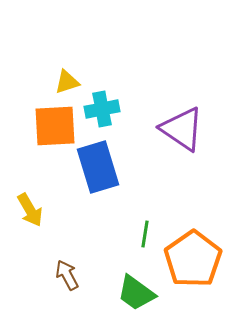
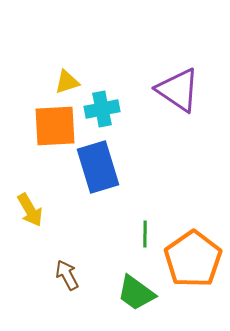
purple triangle: moved 4 px left, 39 px up
green line: rotated 8 degrees counterclockwise
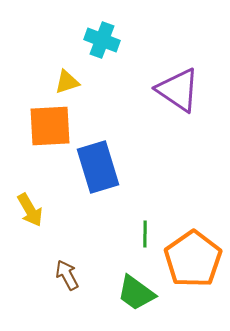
cyan cross: moved 69 px up; rotated 32 degrees clockwise
orange square: moved 5 px left
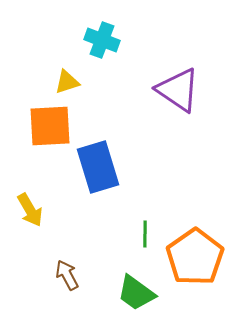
orange pentagon: moved 2 px right, 2 px up
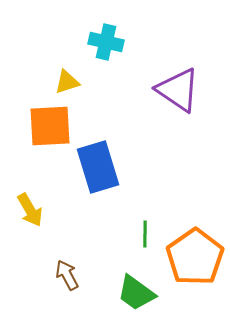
cyan cross: moved 4 px right, 2 px down; rotated 8 degrees counterclockwise
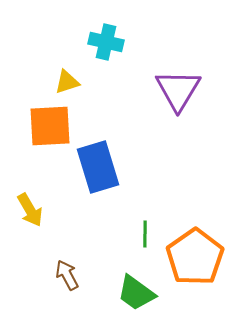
purple triangle: rotated 27 degrees clockwise
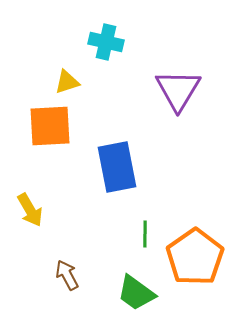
blue rectangle: moved 19 px right; rotated 6 degrees clockwise
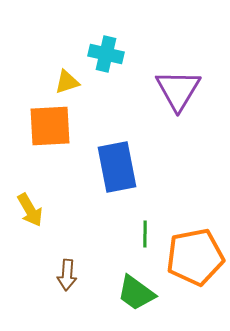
cyan cross: moved 12 px down
orange pentagon: rotated 24 degrees clockwise
brown arrow: rotated 148 degrees counterclockwise
